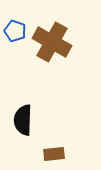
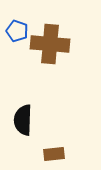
blue pentagon: moved 2 px right
brown cross: moved 2 px left, 2 px down; rotated 24 degrees counterclockwise
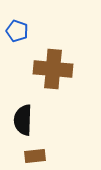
brown cross: moved 3 px right, 25 px down
brown rectangle: moved 19 px left, 2 px down
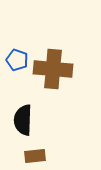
blue pentagon: moved 29 px down
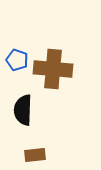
black semicircle: moved 10 px up
brown rectangle: moved 1 px up
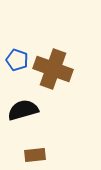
brown cross: rotated 15 degrees clockwise
black semicircle: rotated 72 degrees clockwise
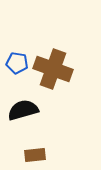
blue pentagon: moved 3 px down; rotated 10 degrees counterclockwise
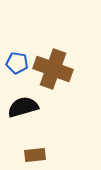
black semicircle: moved 3 px up
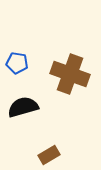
brown cross: moved 17 px right, 5 px down
brown rectangle: moved 14 px right; rotated 25 degrees counterclockwise
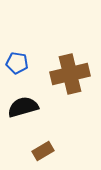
brown cross: rotated 33 degrees counterclockwise
brown rectangle: moved 6 px left, 4 px up
